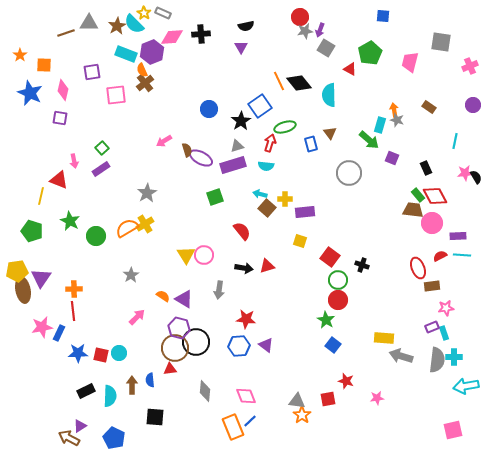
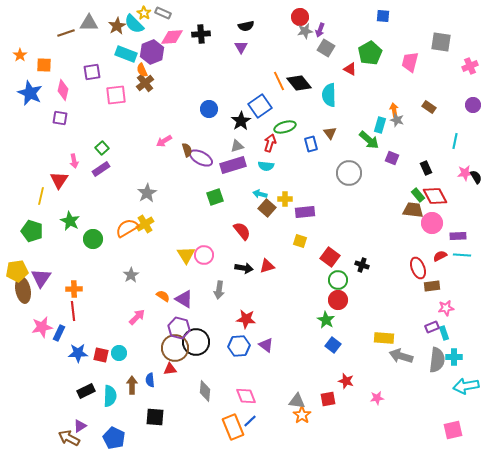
red triangle at (59, 180): rotated 42 degrees clockwise
green circle at (96, 236): moved 3 px left, 3 px down
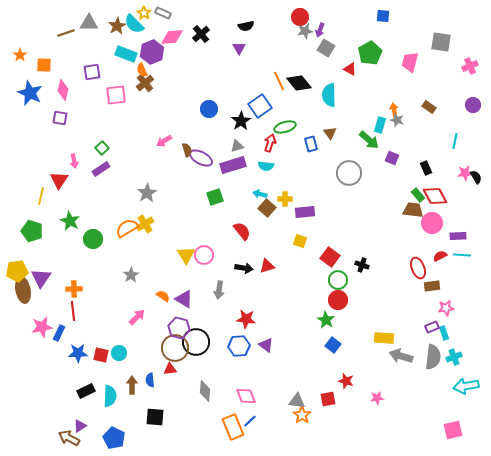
black cross at (201, 34): rotated 36 degrees counterclockwise
purple triangle at (241, 47): moved 2 px left, 1 px down
cyan cross at (454, 357): rotated 21 degrees counterclockwise
gray semicircle at (437, 360): moved 4 px left, 3 px up
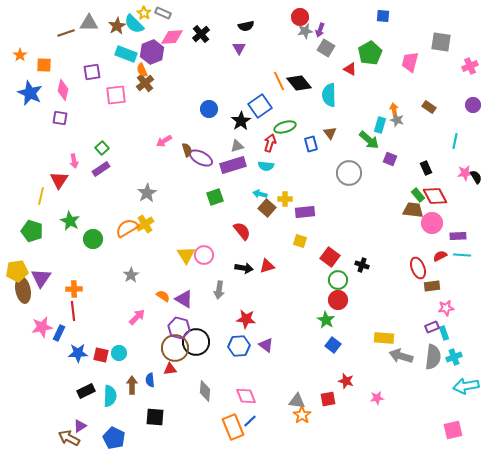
purple square at (392, 158): moved 2 px left, 1 px down
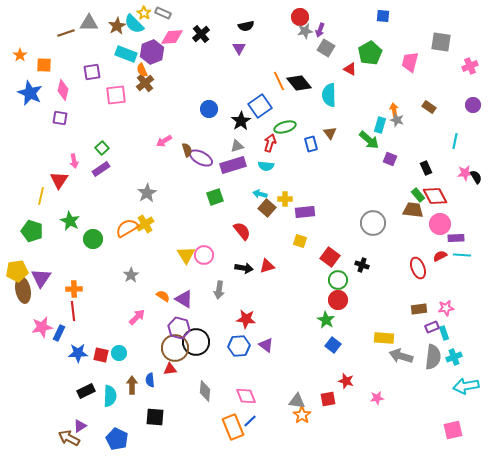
gray circle at (349, 173): moved 24 px right, 50 px down
pink circle at (432, 223): moved 8 px right, 1 px down
purple rectangle at (458, 236): moved 2 px left, 2 px down
brown rectangle at (432, 286): moved 13 px left, 23 px down
blue pentagon at (114, 438): moved 3 px right, 1 px down
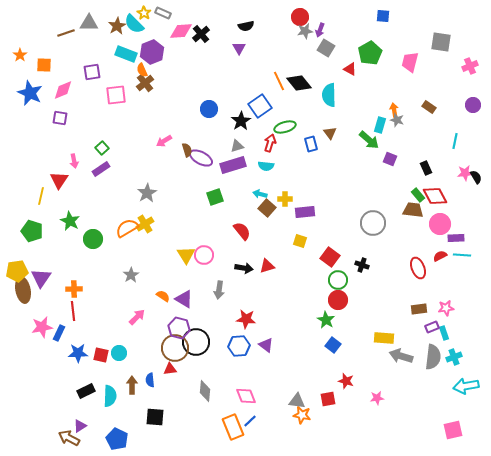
pink diamond at (172, 37): moved 9 px right, 6 px up
pink diamond at (63, 90): rotated 55 degrees clockwise
orange star at (302, 415): rotated 24 degrees counterclockwise
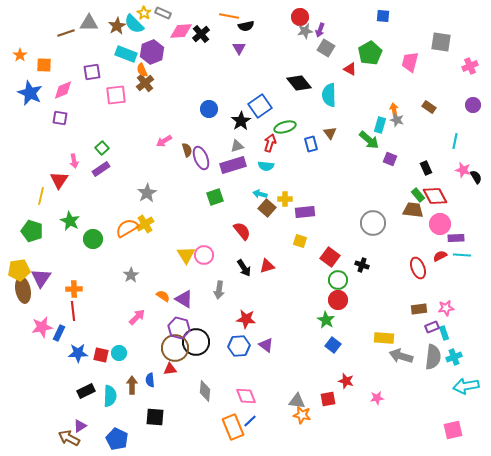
orange line at (279, 81): moved 50 px left, 65 px up; rotated 54 degrees counterclockwise
purple ellipse at (201, 158): rotated 40 degrees clockwise
pink star at (465, 173): moved 2 px left, 3 px up; rotated 21 degrees clockwise
black arrow at (244, 268): rotated 48 degrees clockwise
yellow pentagon at (17, 271): moved 2 px right, 1 px up
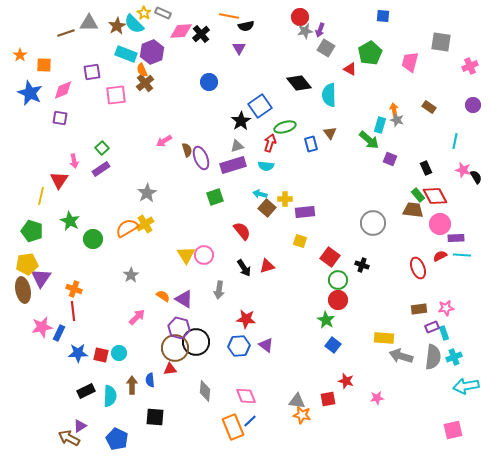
blue circle at (209, 109): moved 27 px up
yellow pentagon at (19, 270): moved 8 px right, 6 px up
orange cross at (74, 289): rotated 21 degrees clockwise
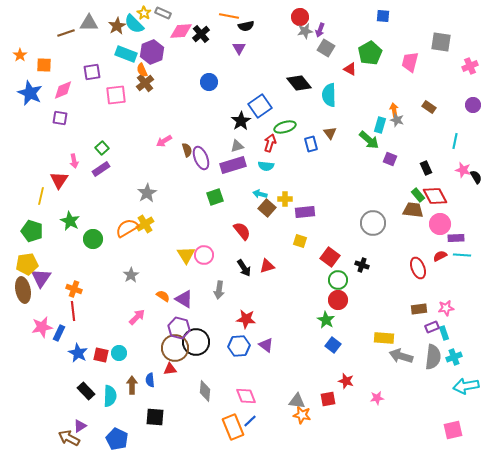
blue star at (78, 353): rotated 30 degrees clockwise
black rectangle at (86, 391): rotated 72 degrees clockwise
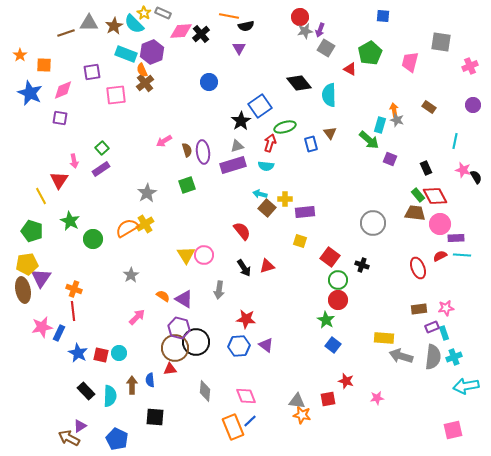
brown star at (117, 26): moved 3 px left
purple ellipse at (201, 158): moved 2 px right, 6 px up; rotated 15 degrees clockwise
yellow line at (41, 196): rotated 42 degrees counterclockwise
green square at (215, 197): moved 28 px left, 12 px up
brown trapezoid at (413, 210): moved 2 px right, 3 px down
